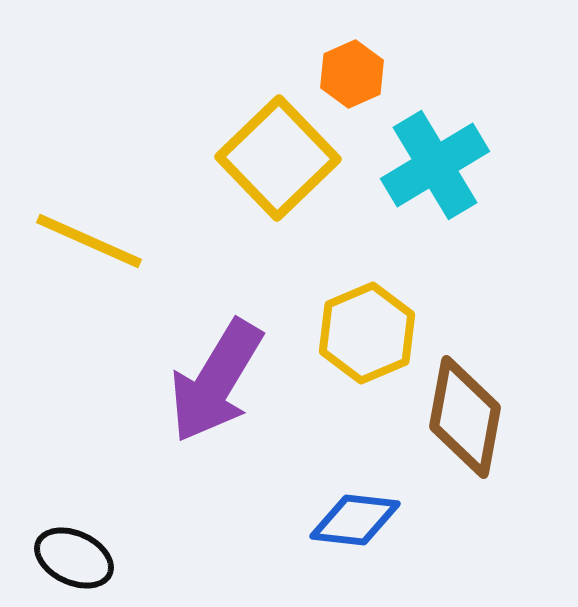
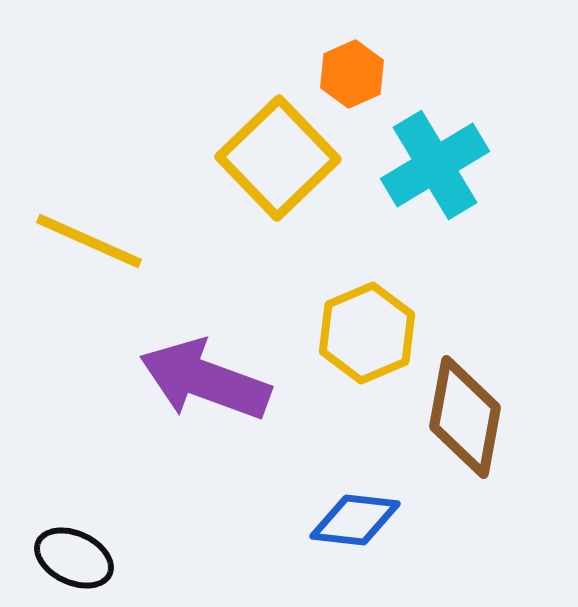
purple arrow: moved 11 px left, 1 px up; rotated 79 degrees clockwise
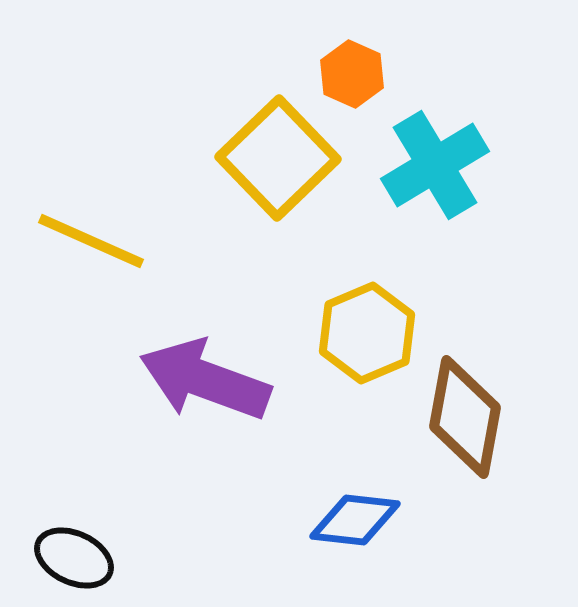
orange hexagon: rotated 12 degrees counterclockwise
yellow line: moved 2 px right
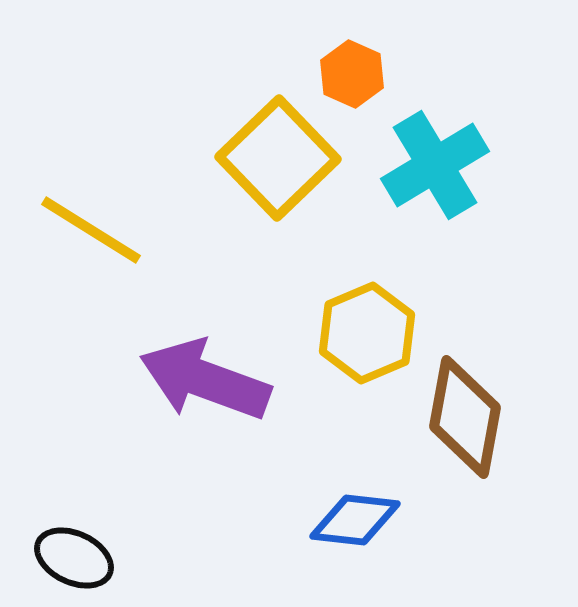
yellow line: moved 11 px up; rotated 8 degrees clockwise
